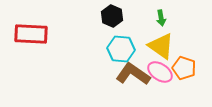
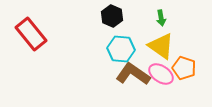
red rectangle: rotated 48 degrees clockwise
pink ellipse: moved 1 px right, 2 px down
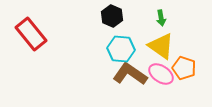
brown L-shape: moved 3 px left
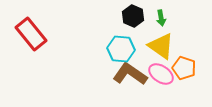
black hexagon: moved 21 px right
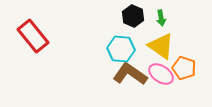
red rectangle: moved 2 px right, 2 px down
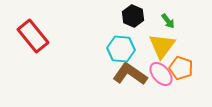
green arrow: moved 7 px right, 3 px down; rotated 28 degrees counterclockwise
yellow triangle: moved 1 px right; rotated 32 degrees clockwise
orange pentagon: moved 3 px left
pink ellipse: rotated 15 degrees clockwise
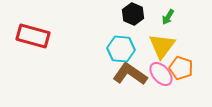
black hexagon: moved 2 px up
green arrow: moved 4 px up; rotated 70 degrees clockwise
red rectangle: rotated 36 degrees counterclockwise
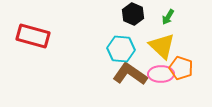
yellow triangle: rotated 24 degrees counterclockwise
pink ellipse: rotated 50 degrees counterclockwise
